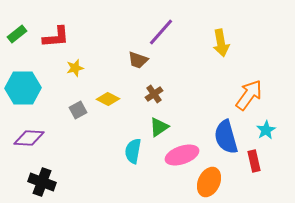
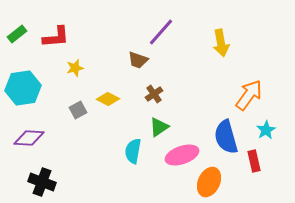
cyan hexagon: rotated 8 degrees counterclockwise
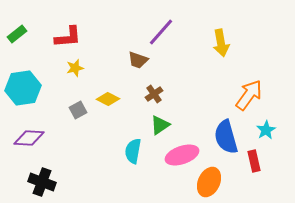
red L-shape: moved 12 px right
green triangle: moved 1 px right, 2 px up
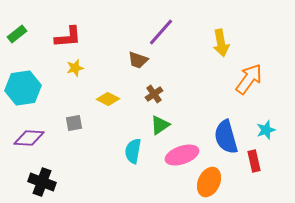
orange arrow: moved 16 px up
gray square: moved 4 px left, 13 px down; rotated 18 degrees clockwise
cyan star: rotated 12 degrees clockwise
